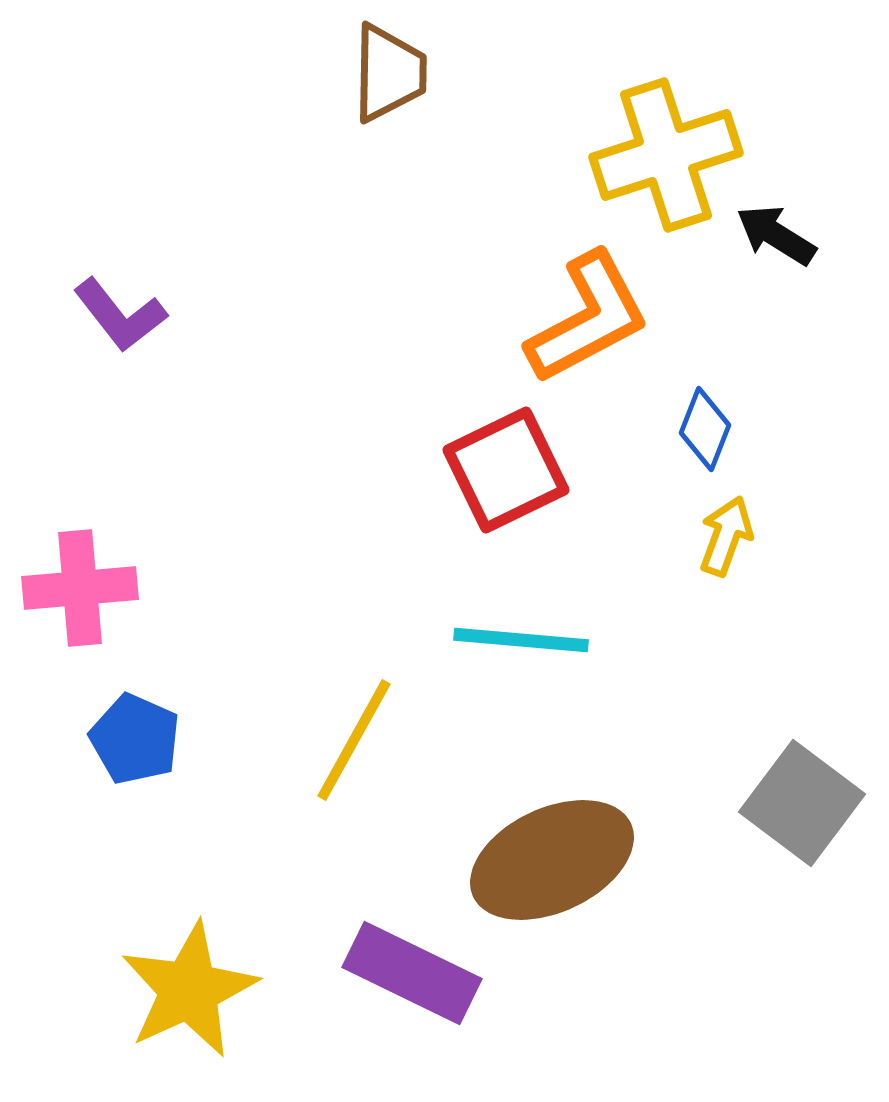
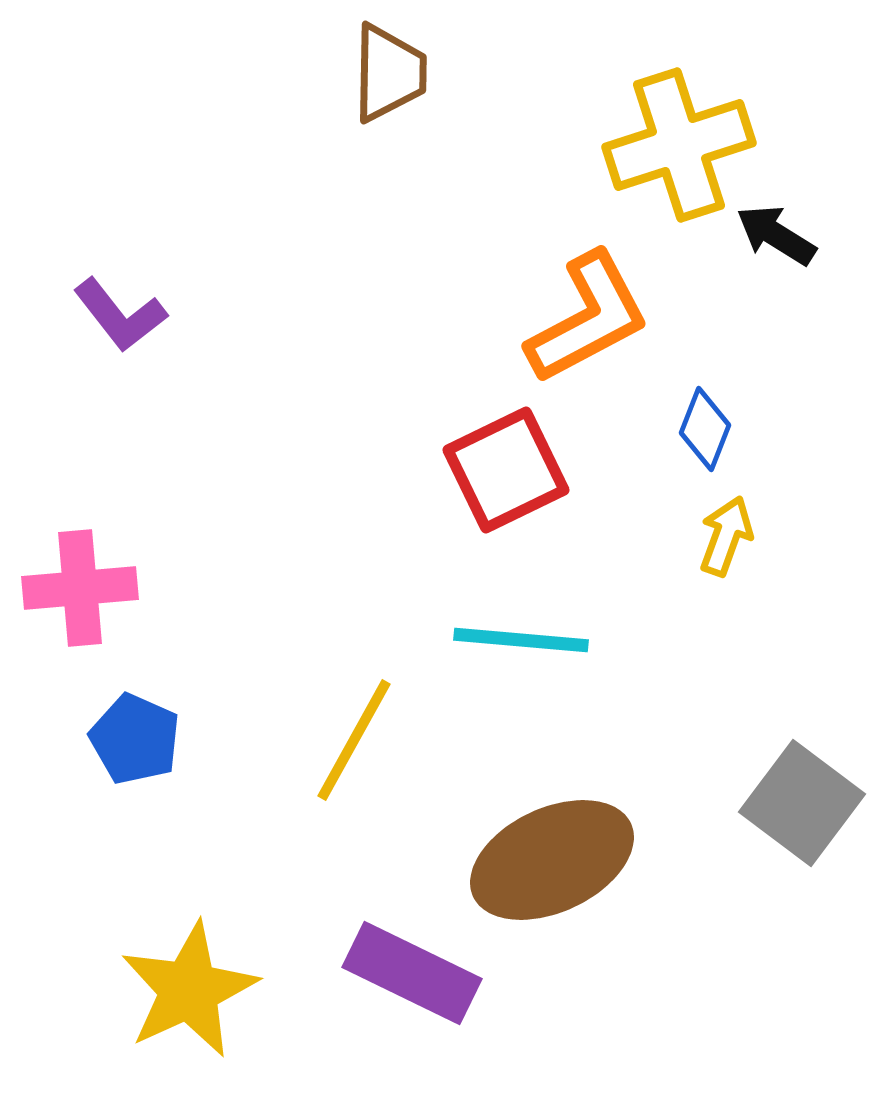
yellow cross: moved 13 px right, 10 px up
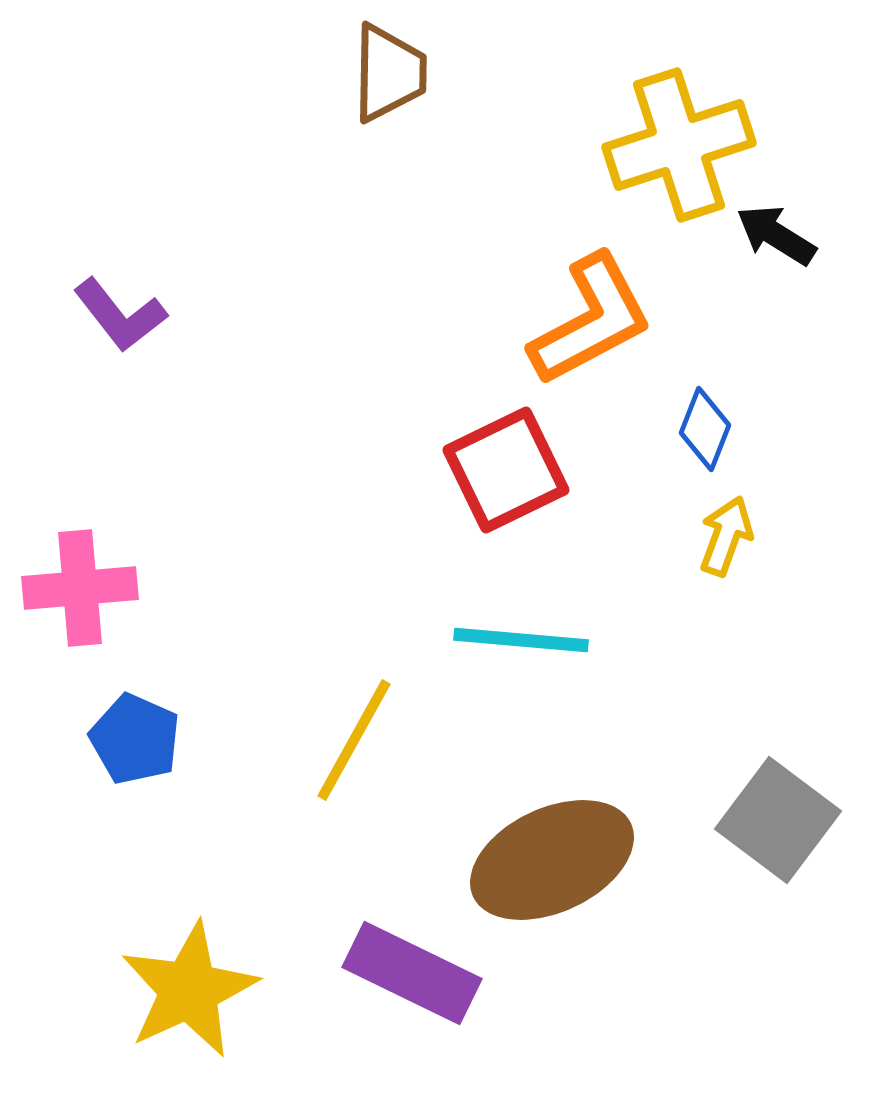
orange L-shape: moved 3 px right, 2 px down
gray square: moved 24 px left, 17 px down
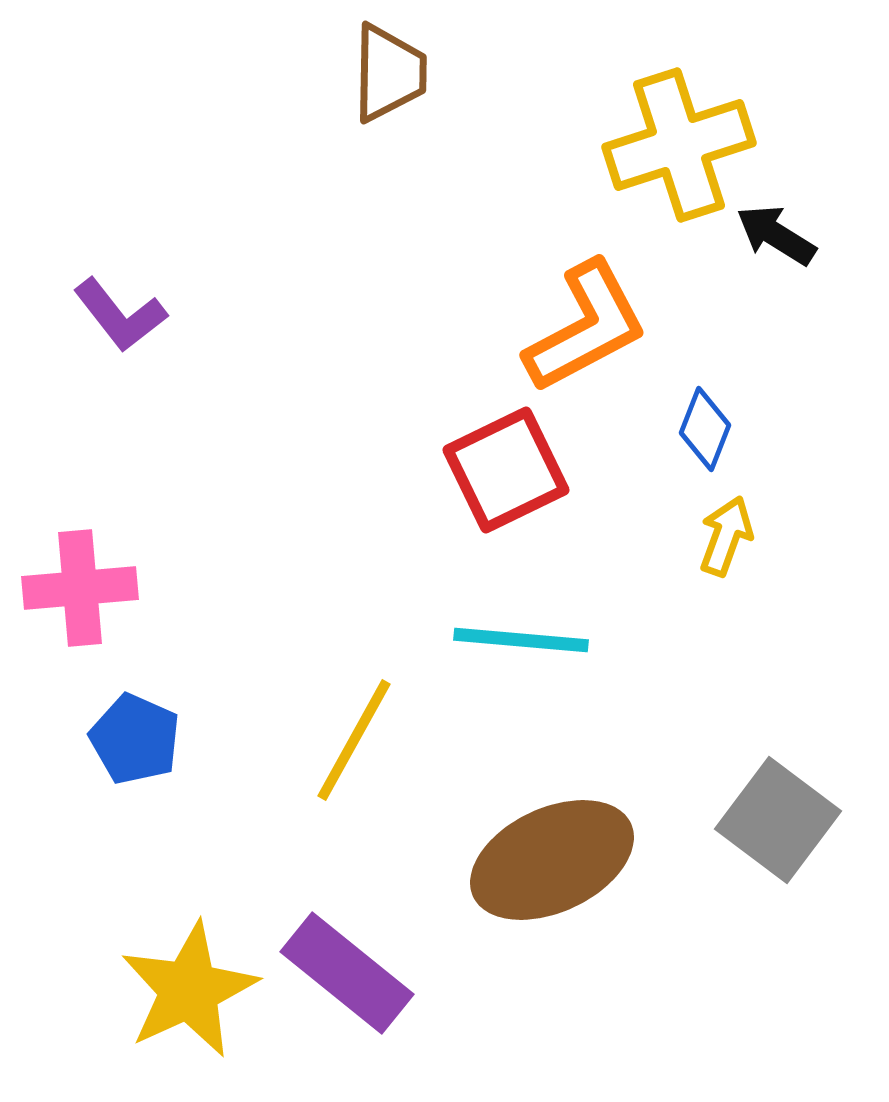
orange L-shape: moved 5 px left, 7 px down
purple rectangle: moved 65 px left; rotated 13 degrees clockwise
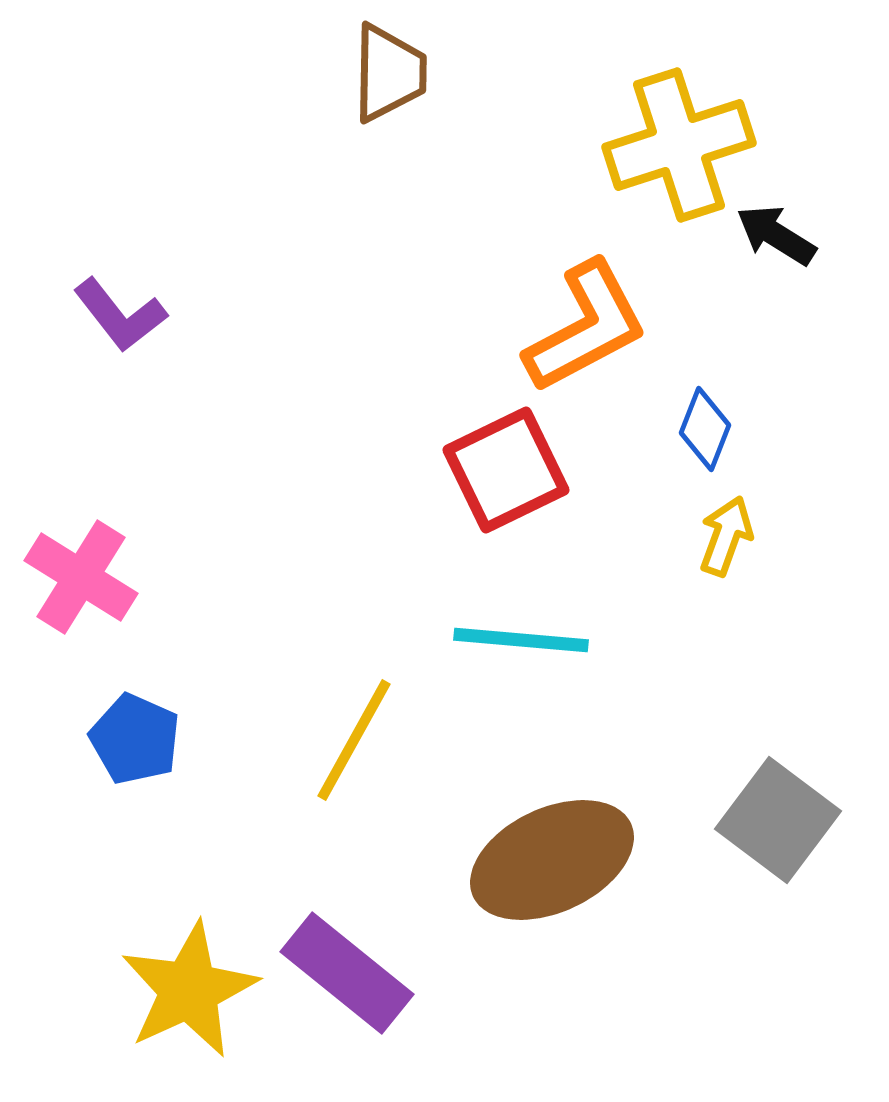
pink cross: moved 1 px right, 11 px up; rotated 37 degrees clockwise
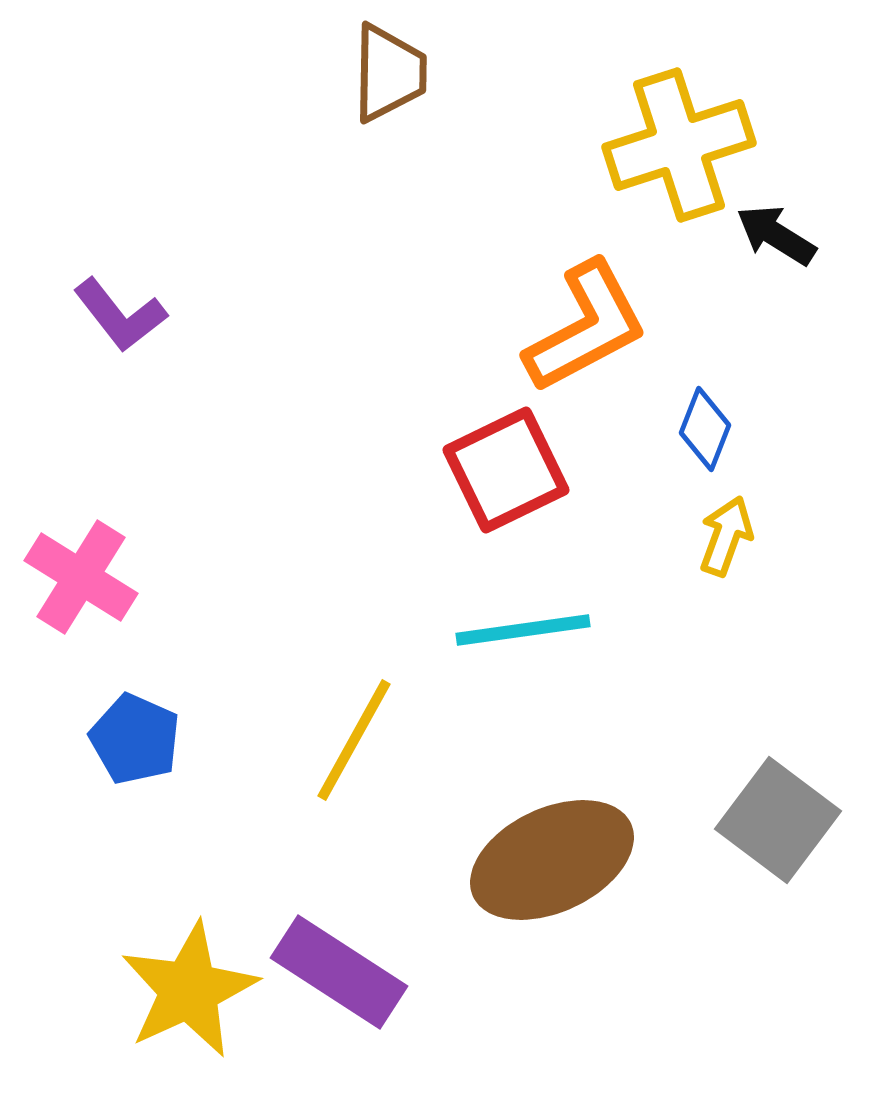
cyan line: moved 2 px right, 10 px up; rotated 13 degrees counterclockwise
purple rectangle: moved 8 px left, 1 px up; rotated 6 degrees counterclockwise
